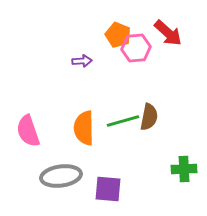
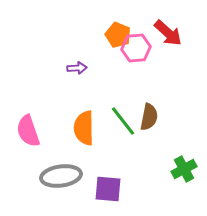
purple arrow: moved 5 px left, 7 px down
green line: rotated 68 degrees clockwise
green cross: rotated 25 degrees counterclockwise
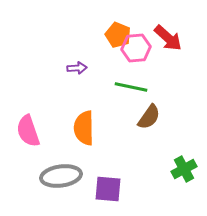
red arrow: moved 5 px down
brown semicircle: rotated 24 degrees clockwise
green line: moved 8 px right, 34 px up; rotated 40 degrees counterclockwise
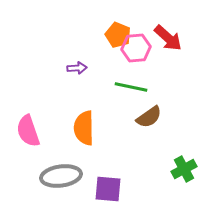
brown semicircle: rotated 20 degrees clockwise
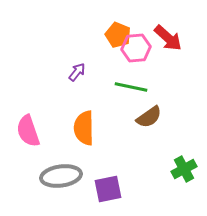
purple arrow: moved 4 px down; rotated 48 degrees counterclockwise
purple square: rotated 16 degrees counterclockwise
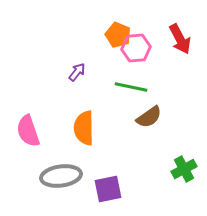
red arrow: moved 12 px right, 1 px down; rotated 20 degrees clockwise
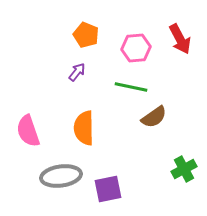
orange pentagon: moved 32 px left
brown semicircle: moved 5 px right
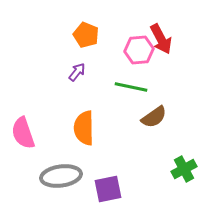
red arrow: moved 19 px left
pink hexagon: moved 3 px right, 2 px down
pink semicircle: moved 5 px left, 2 px down
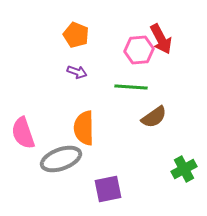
orange pentagon: moved 10 px left
purple arrow: rotated 72 degrees clockwise
green line: rotated 8 degrees counterclockwise
gray ellipse: moved 17 px up; rotated 12 degrees counterclockwise
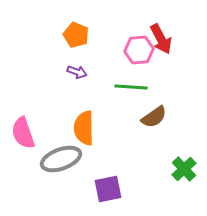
green cross: rotated 15 degrees counterclockwise
